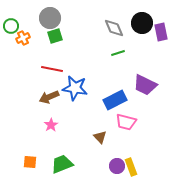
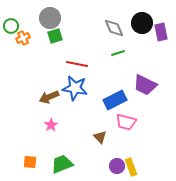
red line: moved 25 px right, 5 px up
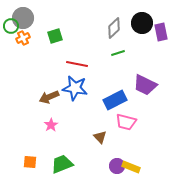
gray circle: moved 27 px left
gray diamond: rotated 70 degrees clockwise
yellow rectangle: rotated 48 degrees counterclockwise
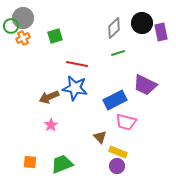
yellow rectangle: moved 13 px left, 15 px up
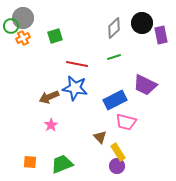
purple rectangle: moved 3 px down
green line: moved 4 px left, 4 px down
yellow rectangle: rotated 36 degrees clockwise
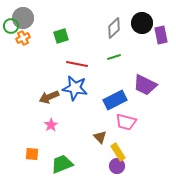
green square: moved 6 px right
orange square: moved 2 px right, 8 px up
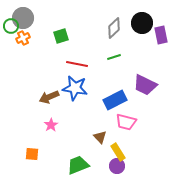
green trapezoid: moved 16 px right, 1 px down
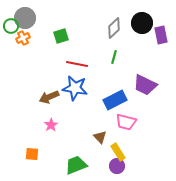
gray circle: moved 2 px right
green line: rotated 56 degrees counterclockwise
green trapezoid: moved 2 px left
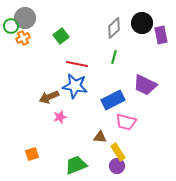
green square: rotated 21 degrees counterclockwise
blue star: moved 2 px up
blue rectangle: moved 2 px left
pink star: moved 9 px right, 8 px up; rotated 16 degrees clockwise
brown triangle: rotated 40 degrees counterclockwise
orange square: rotated 24 degrees counterclockwise
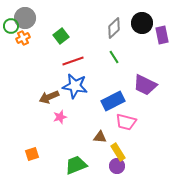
purple rectangle: moved 1 px right
green line: rotated 48 degrees counterclockwise
red line: moved 4 px left, 3 px up; rotated 30 degrees counterclockwise
blue rectangle: moved 1 px down
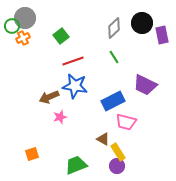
green circle: moved 1 px right
brown triangle: moved 3 px right, 2 px down; rotated 24 degrees clockwise
